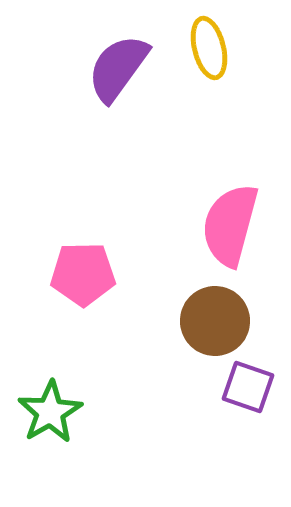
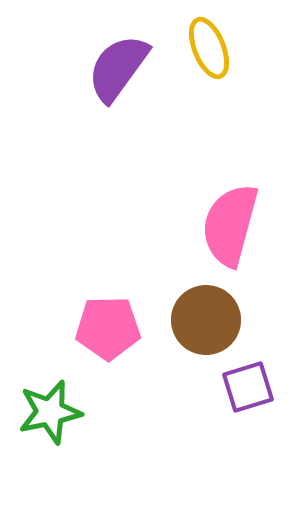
yellow ellipse: rotated 8 degrees counterclockwise
pink pentagon: moved 25 px right, 54 px down
brown circle: moved 9 px left, 1 px up
purple square: rotated 36 degrees counterclockwise
green star: rotated 18 degrees clockwise
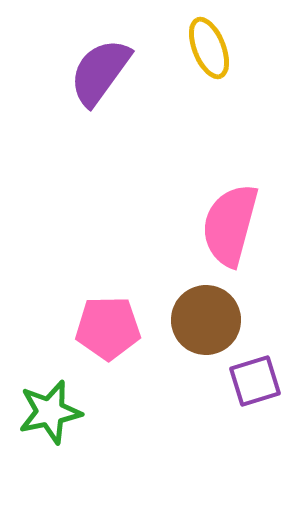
purple semicircle: moved 18 px left, 4 px down
purple square: moved 7 px right, 6 px up
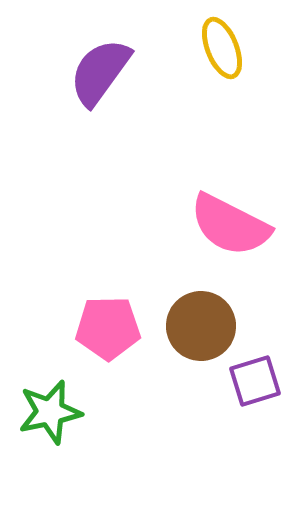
yellow ellipse: moved 13 px right
pink semicircle: rotated 78 degrees counterclockwise
brown circle: moved 5 px left, 6 px down
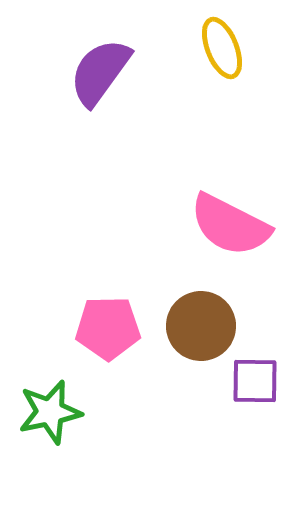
purple square: rotated 18 degrees clockwise
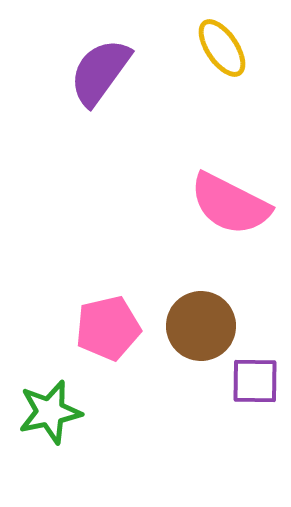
yellow ellipse: rotated 12 degrees counterclockwise
pink semicircle: moved 21 px up
pink pentagon: rotated 12 degrees counterclockwise
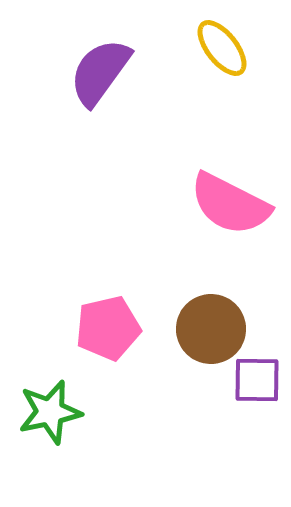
yellow ellipse: rotated 4 degrees counterclockwise
brown circle: moved 10 px right, 3 px down
purple square: moved 2 px right, 1 px up
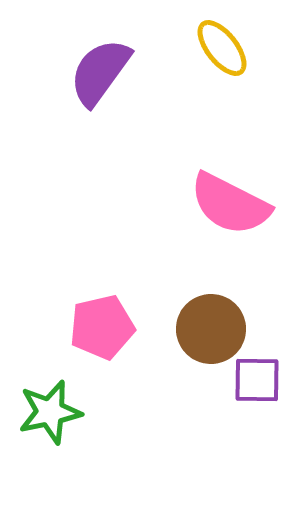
pink pentagon: moved 6 px left, 1 px up
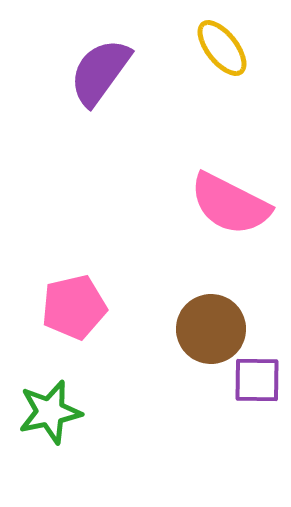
pink pentagon: moved 28 px left, 20 px up
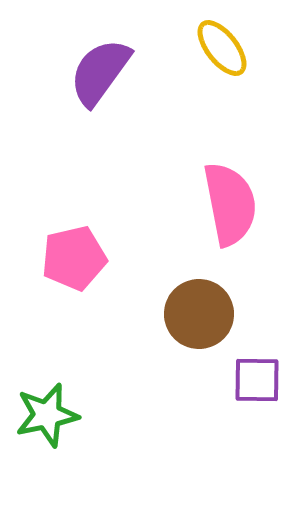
pink semicircle: rotated 128 degrees counterclockwise
pink pentagon: moved 49 px up
brown circle: moved 12 px left, 15 px up
green star: moved 3 px left, 3 px down
